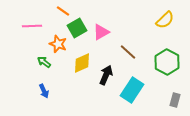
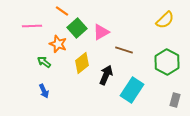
orange line: moved 1 px left
green square: rotated 12 degrees counterclockwise
brown line: moved 4 px left, 2 px up; rotated 24 degrees counterclockwise
yellow diamond: rotated 15 degrees counterclockwise
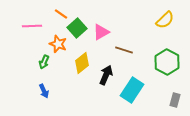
orange line: moved 1 px left, 3 px down
green arrow: rotated 104 degrees counterclockwise
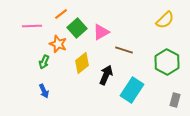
orange line: rotated 72 degrees counterclockwise
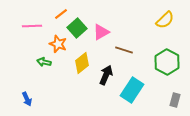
green arrow: rotated 80 degrees clockwise
blue arrow: moved 17 px left, 8 px down
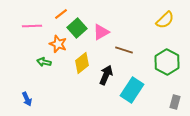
gray rectangle: moved 2 px down
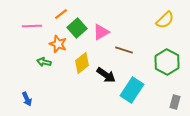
black arrow: rotated 102 degrees clockwise
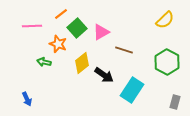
black arrow: moved 2 px left
